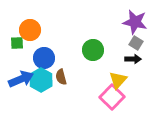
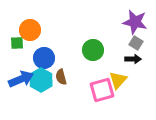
pink square: moved 10 px left, 7 px up; rotated 30 degrees clockwise
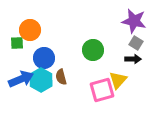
purple star: moved 1 px left, 1 px up
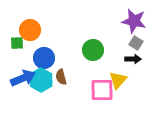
blue arrow: moved 2 px right, 1 px up
pink square: rotated 15 degrees clockwise
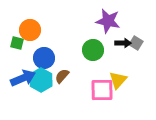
purple star: moved 26 px left
green square: rotated 16 degrees clockwise
black arrow: moved 10 px left, 16 px up
brown semicircle: moved 1 px right, 1 px up; rotated 56 degrees clockwise
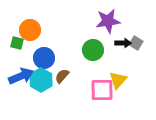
purple star: rotated 20 degrees counterclockwise
blue arrow: moved 2 px left, 2 px up
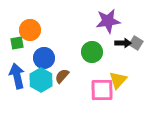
green square: rotated 24 degrees counterclockwise
green circle: moved 1 px left, 2 px down
blue arrow: moved 4 px left; rotated 80 degrees counterclockwise
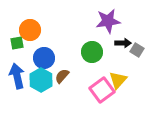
gray square: moved 1 px right, 7 px down
pink square: rotated 35 degrees counterclockwise
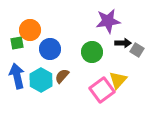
blue circle: moved 6 px right, 9 px up
